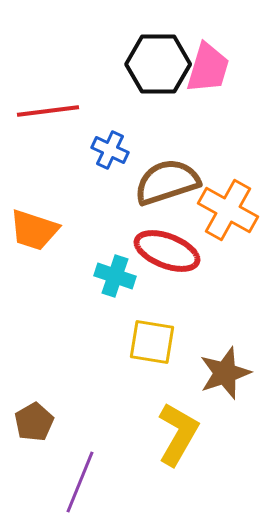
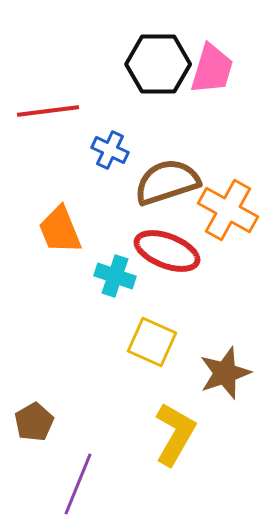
pink trapezoid: moved 4 px right, 1 px down
orange trapezoid: moved 26 px right; rotated 50 degrees clockwise
yellow square: rotated 15 degrees clockwise
yellow L-shape: moved 3 px left
purple line: moved 2 px left, 2 px down
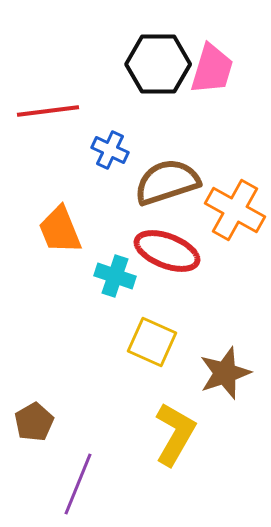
orange cross: moved 7 px right
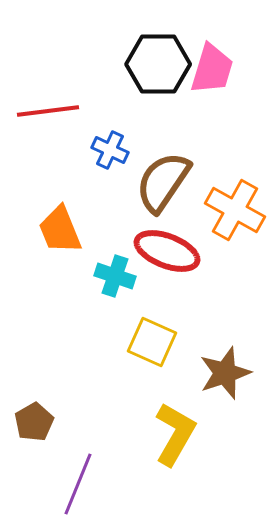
brown semicircle: moved 4 px left; rotated 38 degrees counterclockwise
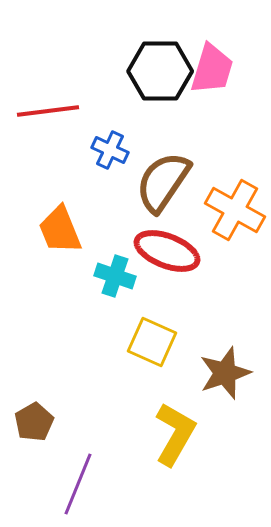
black hexagon: moved 2 px right, 7 px down
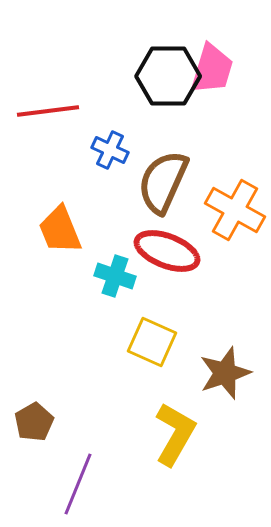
black hexagon: moved 8 px right, 5 px down
brown semicircle: rotated 10 degrees counterclockwise
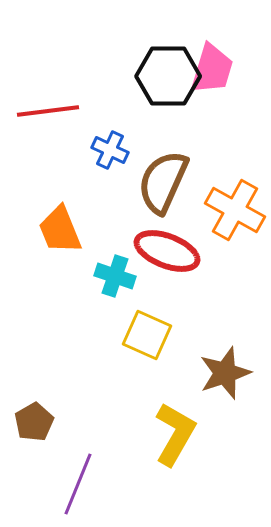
yellow square: moved 5 px left, 7 px up
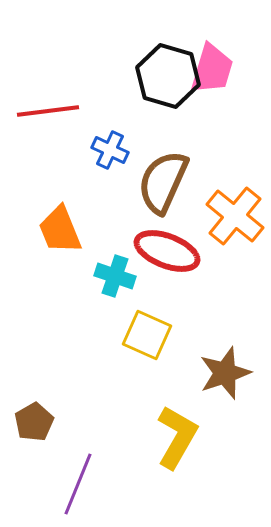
black hexagon: rotated 16 degrees clockwise
orange cross: moved 6 px down; rotated 10 degrees clockwise
yellow L-shape: moved 2 px right, 3 px down
